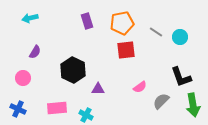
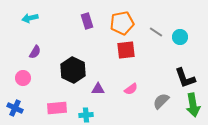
black L-shape: moved 4 px right, 1 px down
pink semicircle: moved 9 px left, 2 px down
blue cross: moved 3 px left, 1 px up
cyan cross: rotated 32 degrees counterclockwise
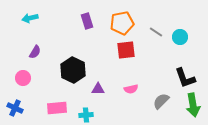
pink semicircle: rotated 24 degrees clockwise
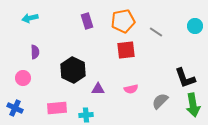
orange pentagon: moved 1 px right, 2 px up
cyan circle: moved 15 px right, 11 px up
purple semicircle: rotated 32 degrees counterclockwise
gray semicircle: moved 1 px left
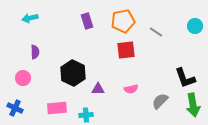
black hexagon: moved 3 px down
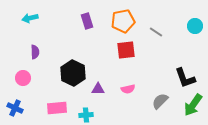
pink semicircle: moved 3 px left
green arrow: rotated 45 degrees clockwise
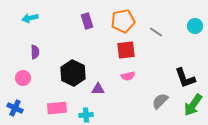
pink semicircle: moved 13 px up
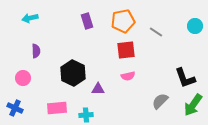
purple semicircle: moved 1 px right, 1 px up
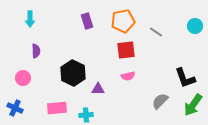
cyan arrow: moved 1 px down; rotated 77 degrees counterclockwise
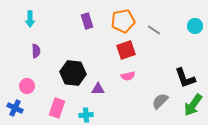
gray line: moved 2 px left, 2 px up
red square: rotated 12 degrees counterclockwise
black hexagon: rotated 20 degrees counterclockwise
pink circle: moved 4 px right, 8 px down
pink rectangle: rotated 66 degrees counterclockwise
